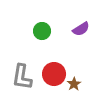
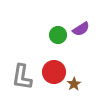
green circle: moved 16 px right, 4 px down
red circle: moved 2 px up
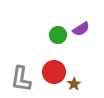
gray L-shape: moved 1 px left, 2 px down
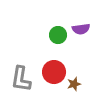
purple semicircle: rotated 24 degrees clockwise
brown star: rotated 16 degrees clockwise
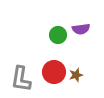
brown star: moved 2 px right, 9 px up
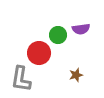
red circle: moved 15 px left, 19 px up
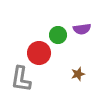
purple semicircle: moved 1 px right
brown star: moved 2 px right, 1 px up
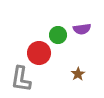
brown star: rotated 16 degrees counterclockwise
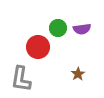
green circle: moved 7 px up
red circle: moved 1 px left, 6 px up
